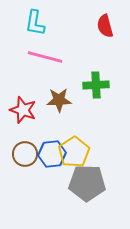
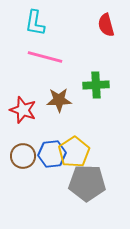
red semicircle: moved 1 px right, 1 px up
brown circle: moved 2 px left, 2 px down
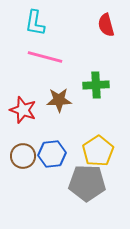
yellow pentagon: moved 24 px right, 1 px up
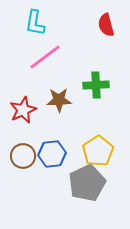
pink line: rotated 52 degrees counterclockwise
red star: rotated 28 degrees clockwise
gray pentagon: rotated 27 degrees counterclockwise
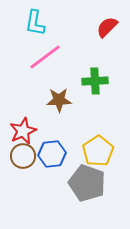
red semicircle: moved 1 px right, 2 px down; rotated 60 degrees clockwise
green cross: moved 1 px left, 4 px up
red star: moved 21 px down
gray pentagon: rotated 27 degrees counterclockwise
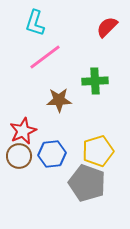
cyan L-shape: rotated 8 degrees clockwise
yellow pentagon: rotated 16 degrees clockwise
brown circle: moved 4 px left
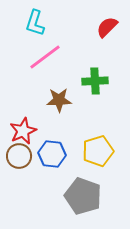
blue hexagon: rotated 12 degrees clockwise
gray pentagon: moved 4 px left, 13 px down
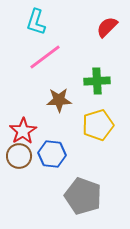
cyan L-shape: moved 1 px right, 1 px up
green cross: moved 2 px right
red star: rotated 8 degrees counterclockwise
yellow pentagon: moved 26 px up
